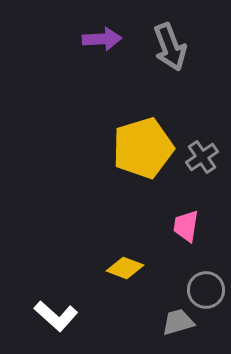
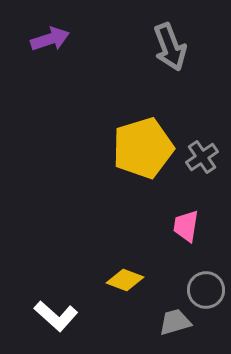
purple arrow: moved 52 px left; rotated 15 degrees counterclockwise
yellow diamond: moved 12 px down
gray trapezoid: moved 3 px left
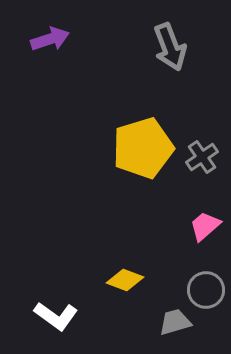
pink trapezoid: moved 19 px right; rotated 40 degrees clockwise
white L-shape: rotated 6 degrees counterclockwise
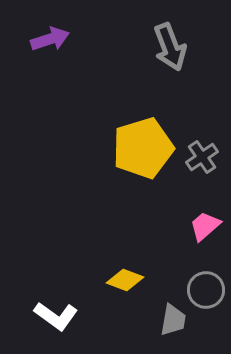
gray trapezoid: moved 2 px left, 2 px up; rotated 116 degrees clockwise
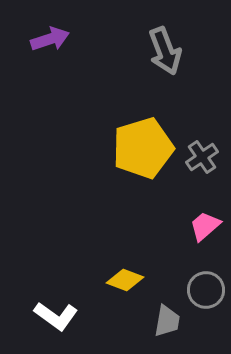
gray arrow: moved 5 px left, 4 px down
gray trapezoid: moved 6 px left, 1 px down
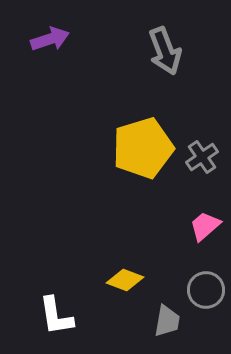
white L-shape: rotated 45 degrees clockwise
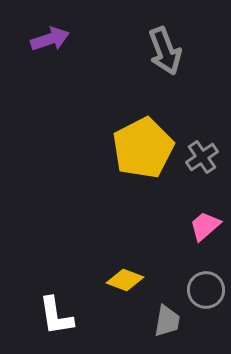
yellow pentagon: rotated 10 degrees counterclockwise
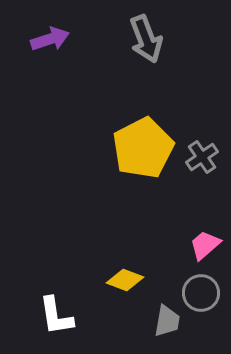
gray arrow: moved 19 px left, 12 px up
pink trapezoid: moved 19 px down
gray circle: moved 5 px left, 3 px down
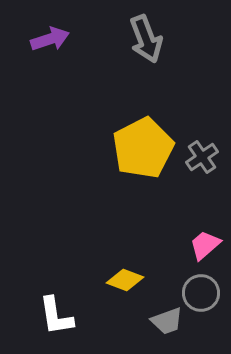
gray trapezoid: rotated 60 degrees clockwise
